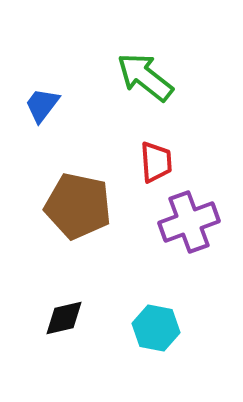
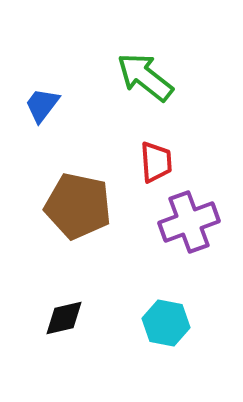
cyan hexagon: moved 10 px right, 5 px up
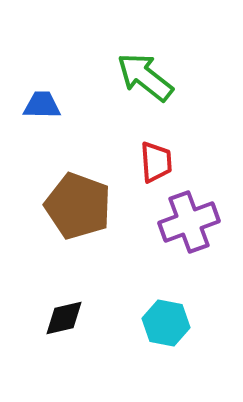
blue trapezoid: rotated 54 degrees clockwise
brown pentagon: rotated 8 degrees clockwise
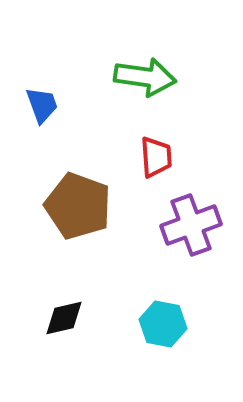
green arrow: rotated 150 degrees clockwise
blue trapezoid: rotated 69 degrees clockwise
red trapezoid: moved 5 px up
purple cross: moved 2 px right, 3 px down
cyan hexagon: moved 3 px left, 1 px down
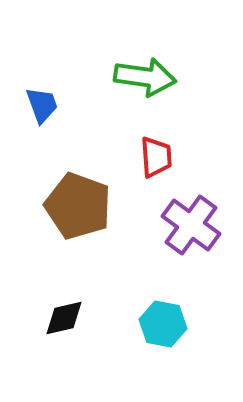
purple cross: rotated 34 degrees counterclockwise
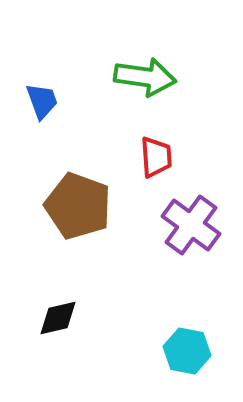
blue trapezoid: moved 4 px up
black diamond: moved 6 px left
cyan hexagon: moved 24 px right, 27 px down
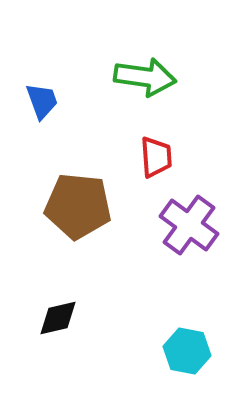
brown pentagon: rotated 14 degrees counterclockwise
purple cross: moved 2 px left
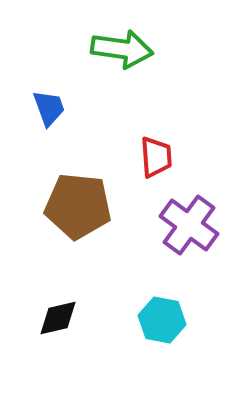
green arrow: moved 23 px left, 28 px up
blue trapezoid: moved 7 px right, 7 px down
cyan hexagon: moved 25 px left, 31 px up
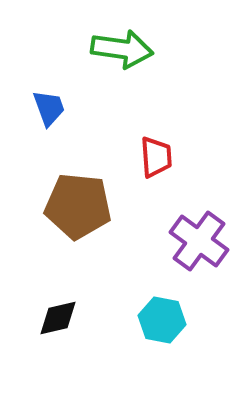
purple cross: moved 10 px right, 16 px down
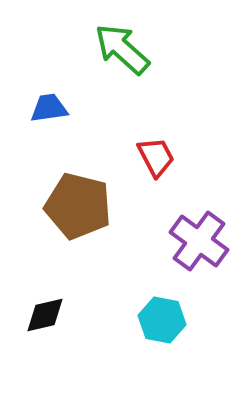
green arrow: rotated 146 degrees counterclockwise
blue trapezoid: rotated 78 degrees counterclockwise
red trapezoid: rotated 24 degrees counterclockwise
brown pentagon: rotated 8 degrees clockwise
black diamond: moved 13 px left, 3 px up
